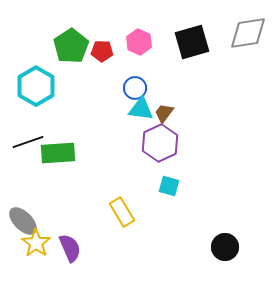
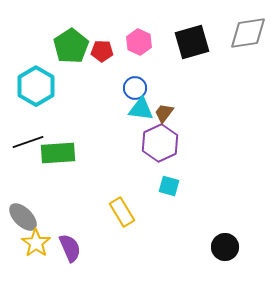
gray ellipse: moved 4 px up
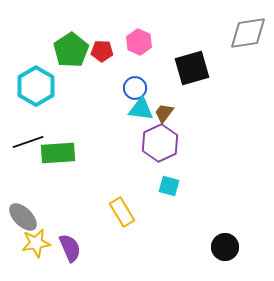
black square: moved 26 px down
green pentagon: moved 4 px down
yellow star: rotated 28 degrees clockwise
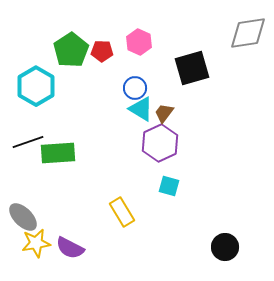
cyan triangle: rotated 24 degrees clockwise
purple semicircle: rotated 140 degrees clockwise
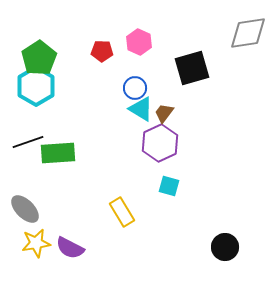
green pentagon: moved 32 px left, 8 px down
gray ellipse: moved 2 px right, 8 px up
